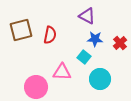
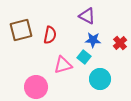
blue star: moved 2 px left, 1 px down
pink triangle: moved 1 px right, 7 px up; rotated 18 degrees counterclockwise
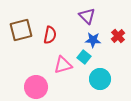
purple triangle: rotated 18 degrees clockwise
red cross: moved 2 px left, 7 px up
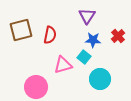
purple triangle: rotated 18 degrees clockwise
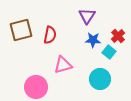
cyan square: moved 25 px right, 5 px up
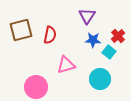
pink triangle: moved 3 px right
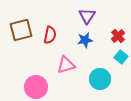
blue star: moved 8 px left; rotated 14 degrees counterclockwise
cyan square: moved 12 px right, 5 px down
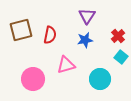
pink circle: moved 3 px left, 8 px up
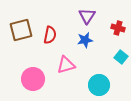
red cross: moved 8 px up; rotated 32 degrees counterclockwise
cyan circle: moved 1 px left, 6 px down
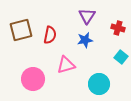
cyan circle: moved 1 px up
